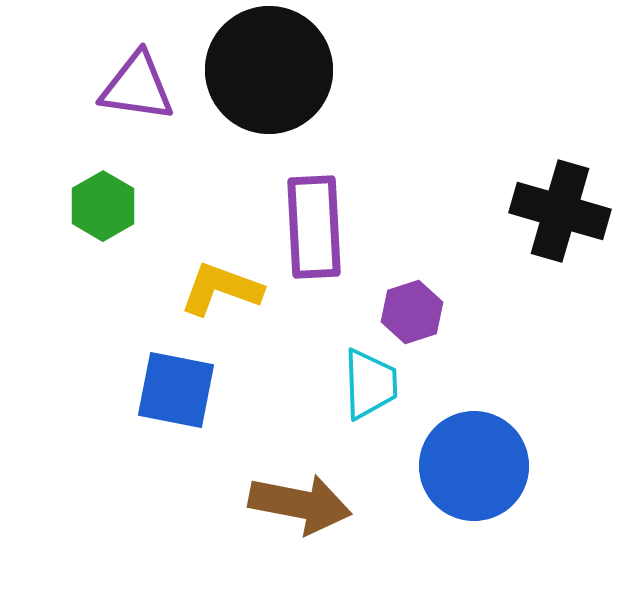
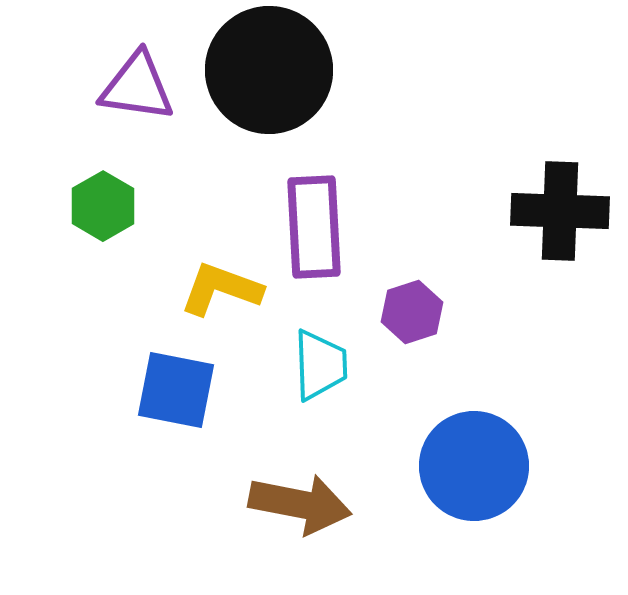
black cross: rotated 14 degrees counterclockwise
cyan trapezoid: moved 50 px left, 19 px up
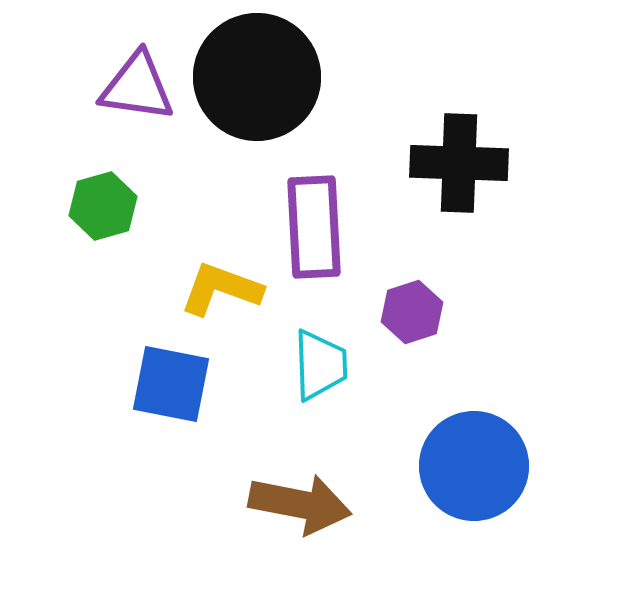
black circle: moved 12 px left, 7 px down
green hexagon: rotated 14 degrees clockwise
black cross: moved 101 px left, 48 px up
blue square: moved 5 px left, 6 px up
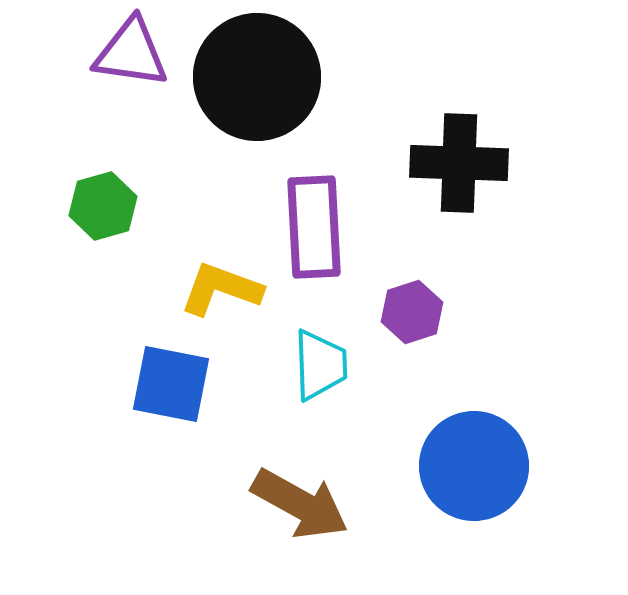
purple triangle: moved 6 px left, 34 px up
brown arrow: rotated 18 degrees clockwise
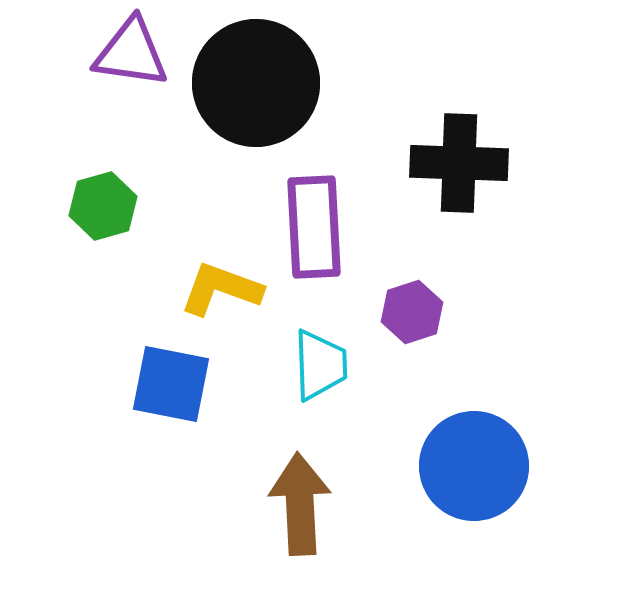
black circle: moved 1 px left, 6 px down
brown arrow: rotated 122 degrees counterclockwise
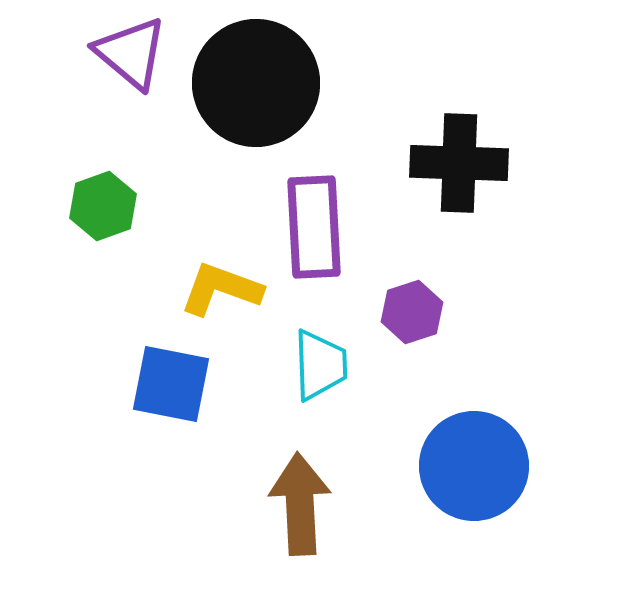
purple triangle: rotated 32 degrees clockwise
green hexagon: rotated 4 degrees counterclockwise
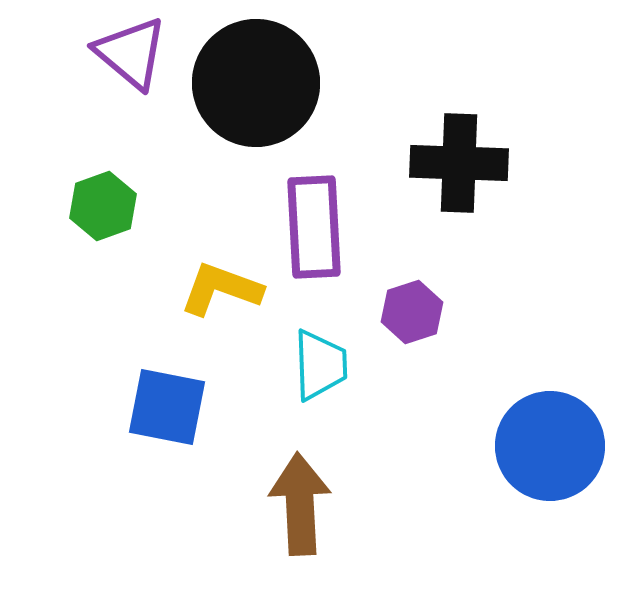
blue square: moved 4 px left, 23 px down
blue circle: moved 76 px right, 20 px up
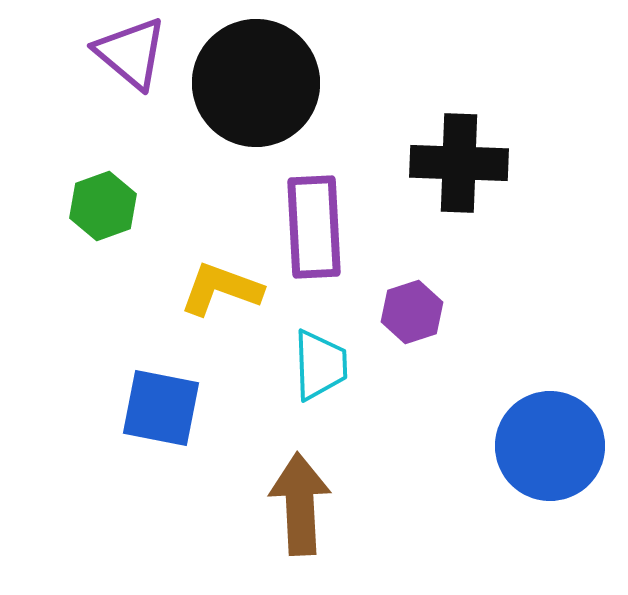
blue square: moved 6 px left, 1 px down
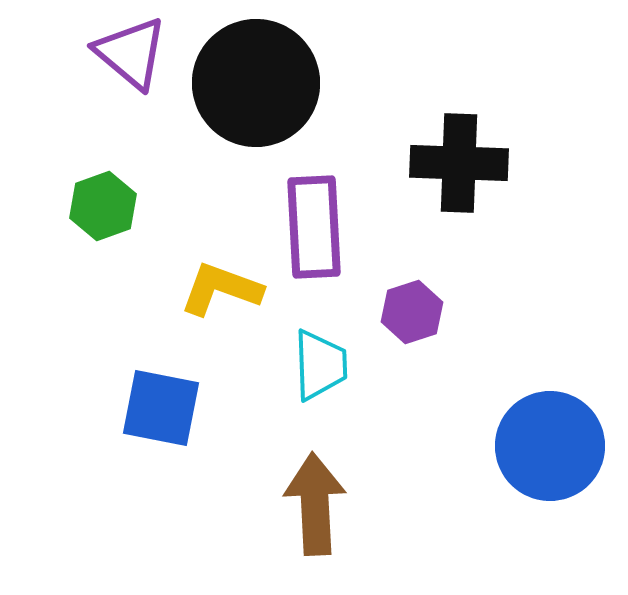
brown arrow: moved 15 px right
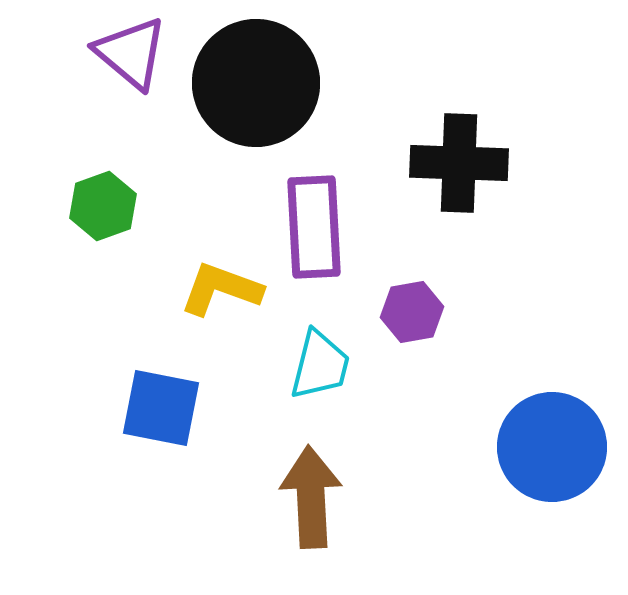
purple hexagon: rotated 8 degrees clockwise
cyan trapezoid: rotated 16 degrees clockwise
blue circle: moved 2 px right, 1 px down
brown arrow: moved 4 px left, 7 px up
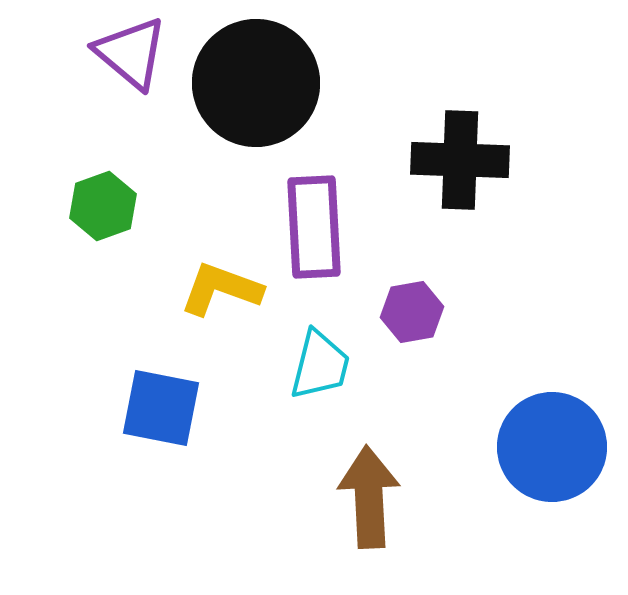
black cross: moved 1 px right, 3 px up
brown arrow: moved 58 px right
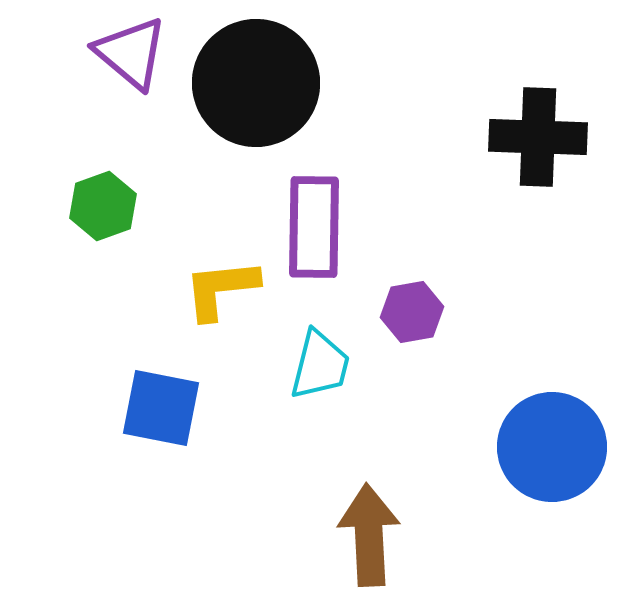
black cross: moved 78 px right, 23 px up
purple rectangle: rotated 4 degrees clockwise
yellow L-shape: rotated 26 degrees counterclockwise
brown arrow: moved 38 px down
